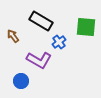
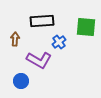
black rectangle: moved 1 px right; rotated 35 degrees counterclockwise
brown arrow: moved 2 px right, 3 px down; rotated 40 degrees clockwise
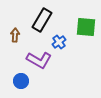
black rectangle: moved 1 px up; rotated 55 degrees counterclockwise
brown arrow: moved 4 px up
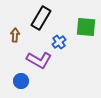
black rectangle: moved 1 px left, 2 px up
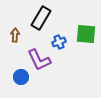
green square: moved 7 px down
blue cross: rotated 16 degrees clockwise
purple L-shape: rotated 35 degrees clockwise
blue circle: moved 4 px up
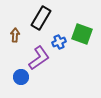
green square: moved 4 px left; rotated 15 degrees clockwise
purple L-shape: moved 2 px up; rotated 100 degrees counterclockwise
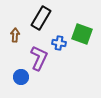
blue cross: moved 1 px down; rotated 32 degrees clockwise
purple L-shape: rotated 30 degrees counterclockwise
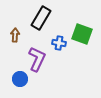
purple L-shape: moved 2 px left, 1 px down
blue circle: moved 1 px left, 2 px down
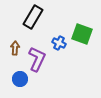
black rectangle: moved 8 px left, 1 px up
brown arrow: moved 13 px down
blue cross: rotated 16 degrees clockwise
